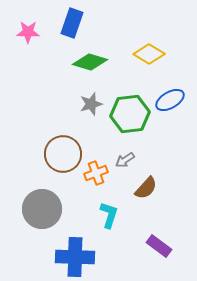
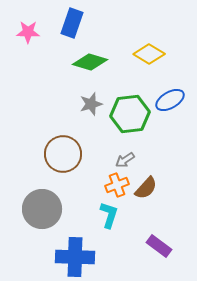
orange cross: moved 21 px right, 12 px down
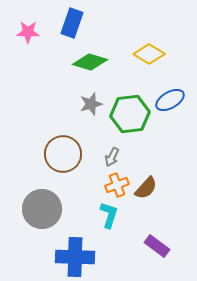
gray arrow: moved 13 px left, 3 px up; rotated 30 degrees counterclockwise
purple rectangle: moved 2 px left
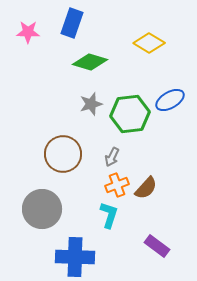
yellow diamond: moved 11 px up
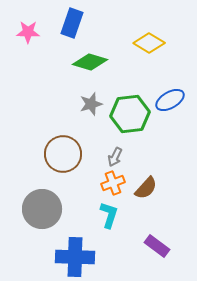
gray arrow: moved 3 px right
orange cross: moved 4 px left, 2 px up
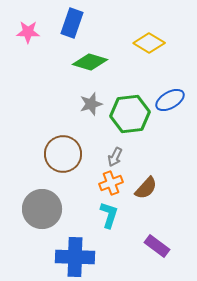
orange cross: moved 2 px left
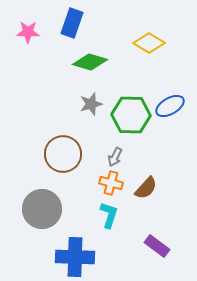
blue ellipse: moved 6 px down
green hexagon: moved 1 px right, 1 px down; rotated 9 degrees clockwise
orange cross: rotated 35 degrees clockwise
